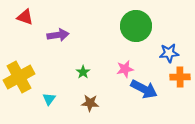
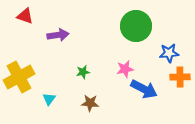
red triangle: moved 1 px up
green star: rotated 24 degrees clockwise
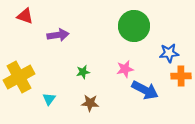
green circle: moved 2 px left
orange cross: moved 1 px right, 1 px up
blue arrow: moved 1 px right, 1 px down
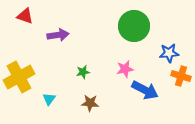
orange cross: rotated 18 degrees clockwise
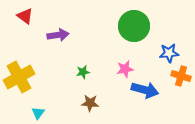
red triangle: rotated 18 degrees clockwise
blue arrow: rotated 12 degrees counterclockwise
cyan triangle: moved 11 px left, 14 px down
